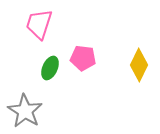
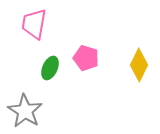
pink trapezoid: moved 5 px left; rotated 8 degrees counterclockwise
pink pentagon: moved 3 px right; rotated 10 degrees clockwise
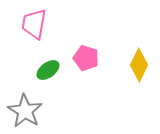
green ellipse: moved 2 px left, 2 px down; rotated 30 degrees clockwise
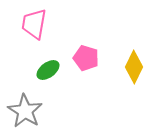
yellow diamond: moved 5 px left, 2 px down
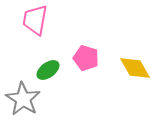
pink trapezoid: moved 1 px right, 4 px up
yellow diamond: moved 1 px right, 1 px down; rotated 56 degrees counterclockwise
gray star: moved 2 px left, 12 px up
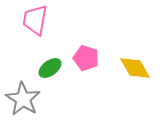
green ellipse: moved 2 px right, 2 px up
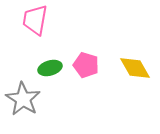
pink pentagon: moved 7 px down
green ellipse: rotated 20 degrees clockwise
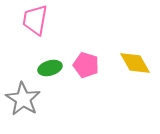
yellow diamond: moved 5 px up
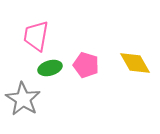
pink trapezoid: moved 1 px right, 16 px down
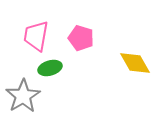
pink pentagon: moved 5 px left, 27 px up
gray star: moved 3 px up; rotated 8 degrees clockwise
